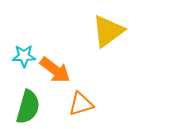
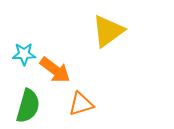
cyan star: moved 2 px up
green semicircle: moved 1 px up
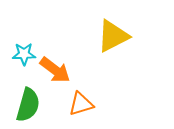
yellow triangle: moved 5 px right, 5 px down; rotated 9 degrees clockwise
green semicircle: moved 1 px up
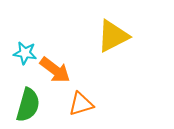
cyan star: moved 1 px right, 1 px up; rotated 10 degrees clockwise
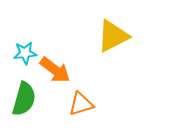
cyan star: rotated 15 degrees counterclockwise
green semicircle: moved 4 px left, 6 px up
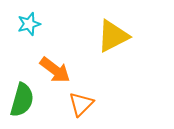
cyan star: moved 4 px right, 29 px up; rotated 10 degrees counterclockwise
green semicircle: moved 2 px left, 1 px down
orange triangle: rotated 28 degrees counterclockwise
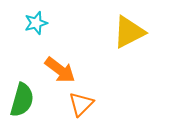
cyan star: moved 7 px right, 1 px up
yellow triangle: moved 16 px right, 4 px up
orange arrow: moved 5 px right
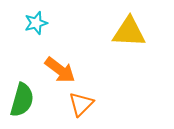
yellow triangle: rotated 30 degrees clockwise
